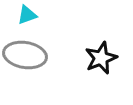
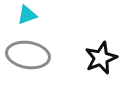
gray ellipse: moved 3 px right
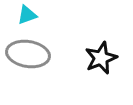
gray ellipse: moved 1 px up
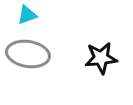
black star: rotated 16 degrees clockwise
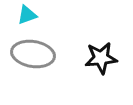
gray ellipse: moved 5 px right
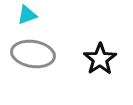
black star: moved 1 px left, 1 px down; rotated 28 degrees counterclockwise
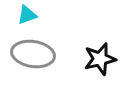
black star: rotated 20 degrees clockwise
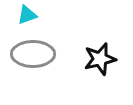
gray ellipse: rotated 9 degrees counterclockwise
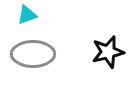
black star: moved 8 px right, 7 px up
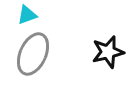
gray ellipse: rotated 66 degrees counterclockwise
